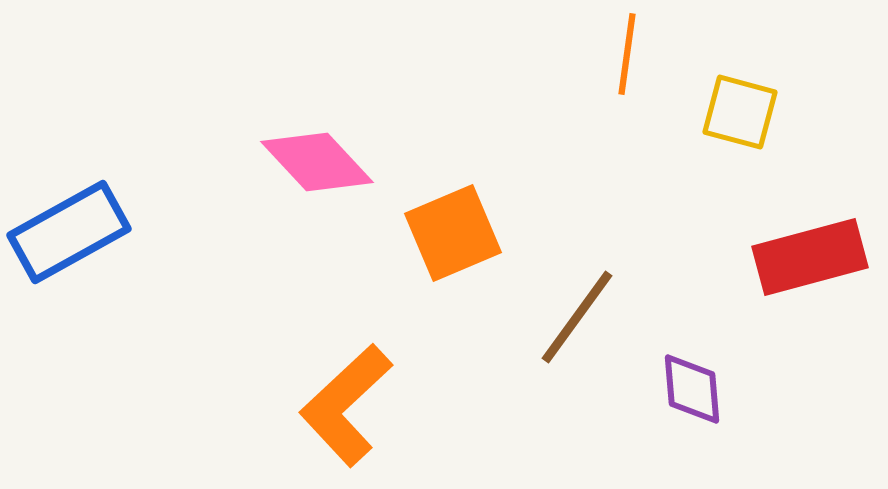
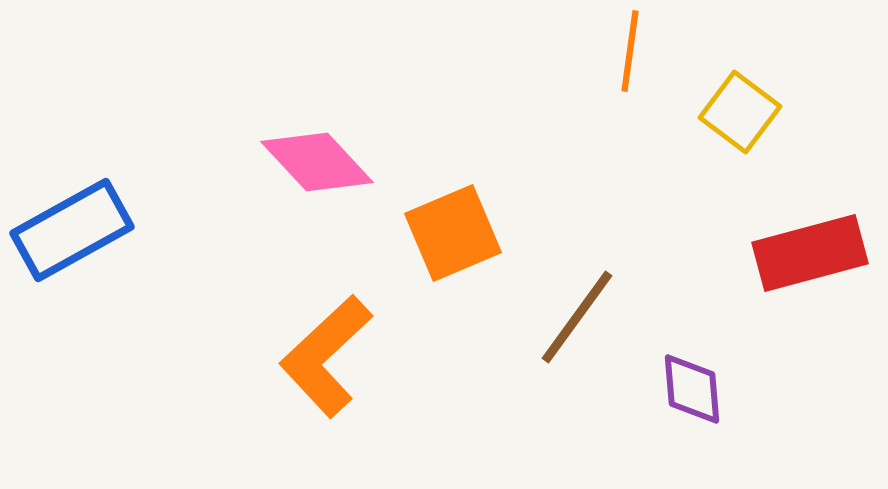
orange line: moved 3 px right, 3 px up
yellow square: rotated 22 degrees clockwise
blue rectangle: moved 3 px right, 2 px up
red rectangle: moved 4 px up
orange L-shape: moved 20 px left, 49 px up
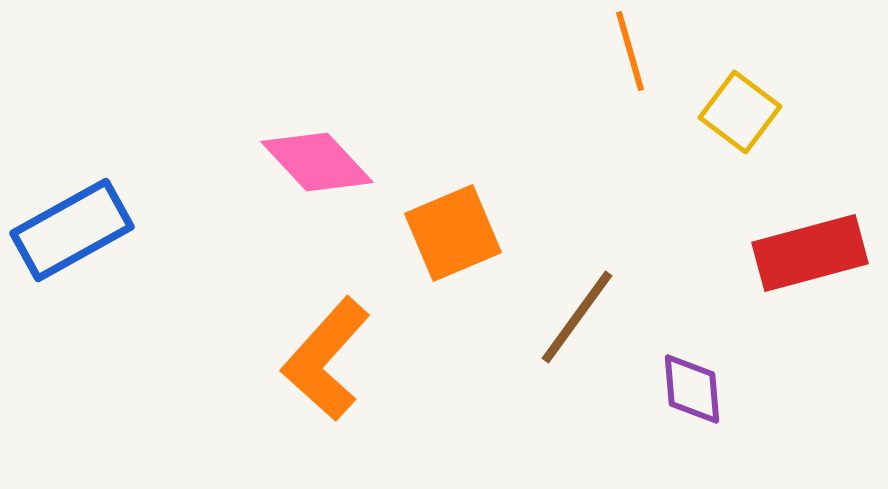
orange line: rotated 24 degrees counterclockwise
orange L-shape: moved 3 px down; rotated 5 degrees counterclockwise
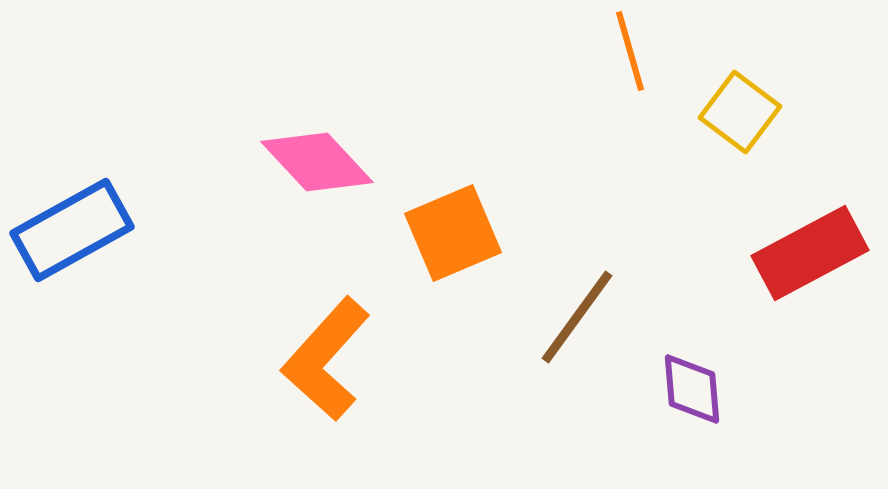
red rectangle: rotated 13 degrees counterclockwise
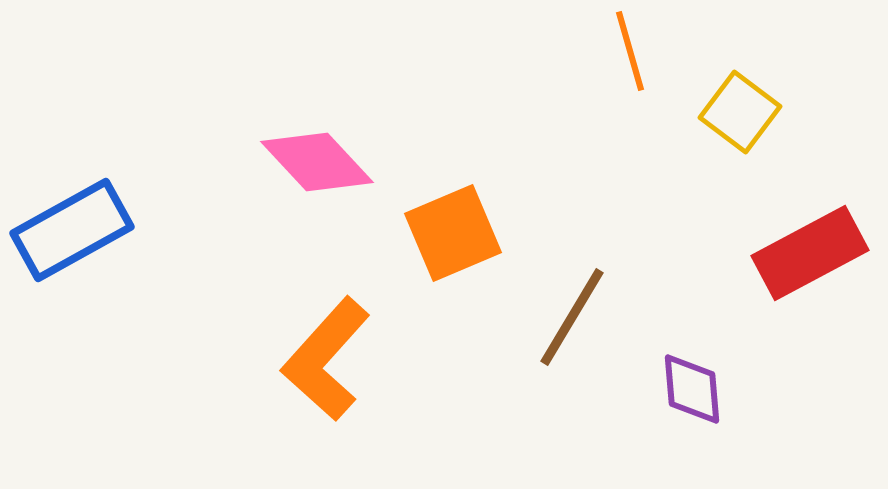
brown line: moved 5 px left; rotated 5 degrees counterclockwise
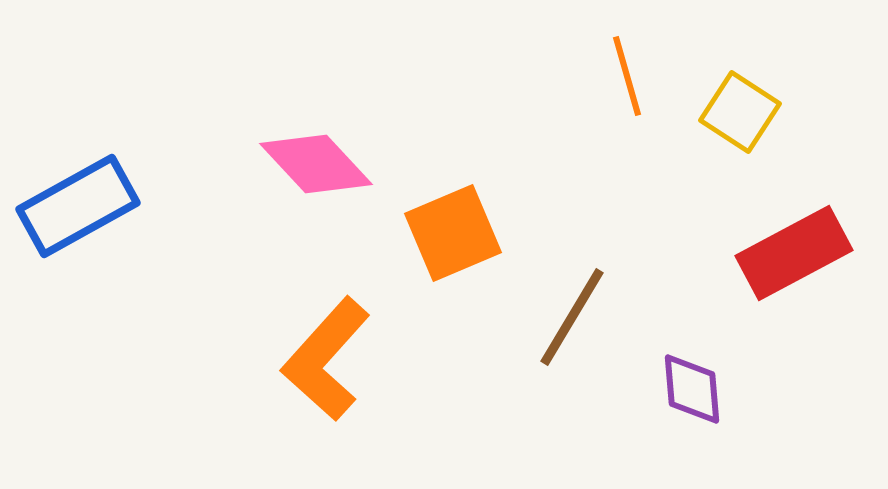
orange line: moved 3 px left, 25 px down
yellow square: rotated 4 degrees counterclockwise
pink diamond: moved 1 px left, 2 px down
blue rectangle: moved 6 px right, 24 px up
red rectangle: moved 16 px left
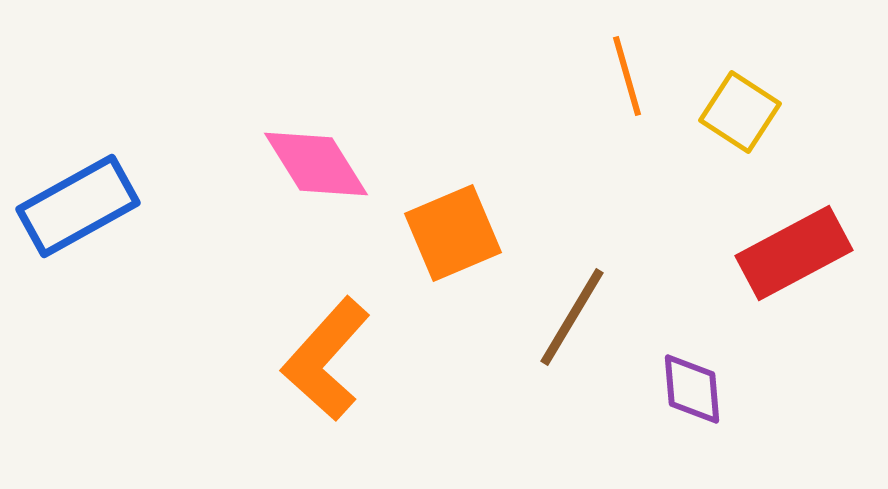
pink diamond: rotated 11 degrees clockwise
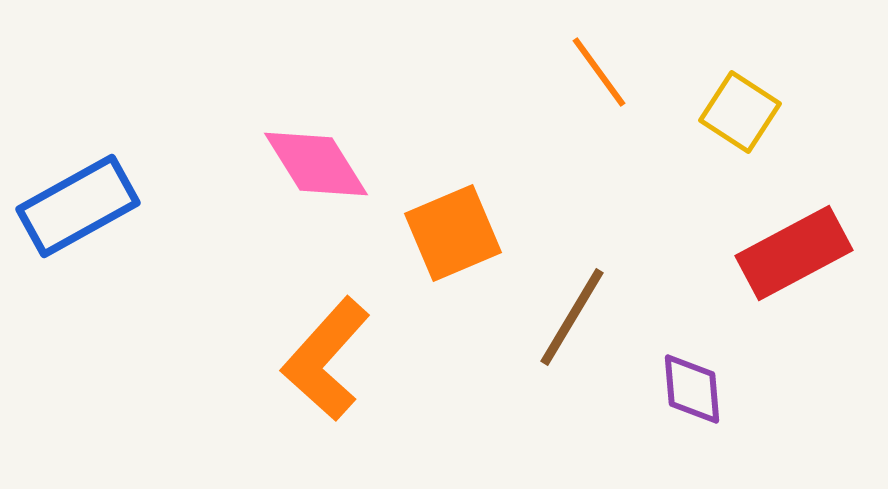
orange line: moved 28 px left, 4 px up; rotated 20 degrees counterclockwise
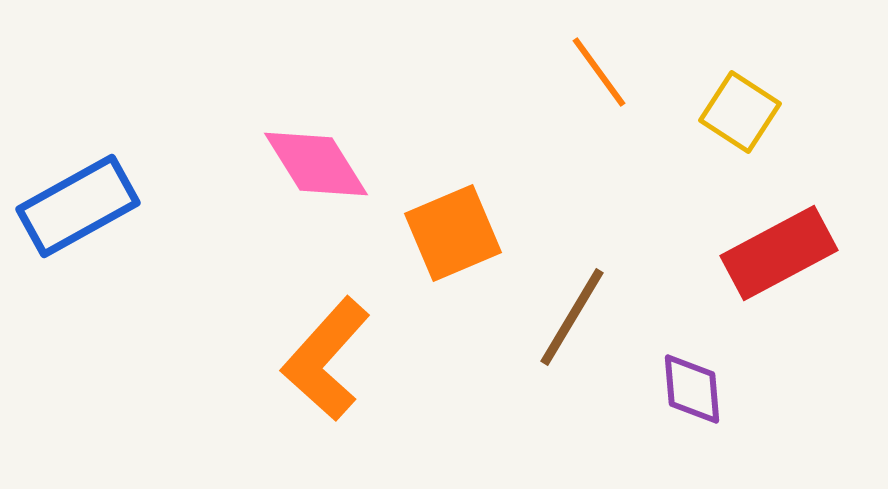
red rectangle: moved 15 px left
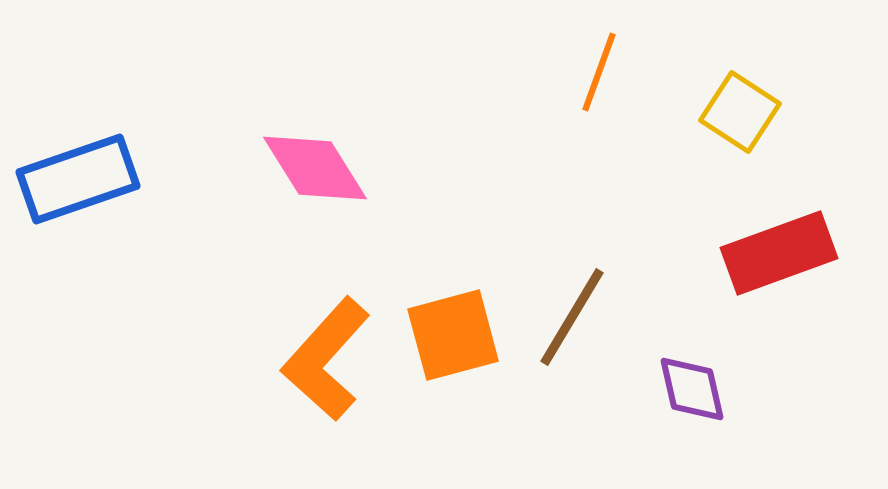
orange line: rotated 56 degrees clockwise
pink diamond: moved 1 px left, 4 px down
blue rectangle: moved 27 px up; rotated 10 degrees clockwise
orange square: moved 102 px down; rotated 8 degrees clockwise
red rectangle: rotated 8 degrees clockwise
purple diamond: rotated 8 degrees counterclockwise
